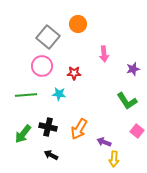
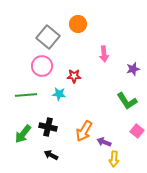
red star: moved 3 px down
orange arrow: moved 5 px right, 2 px down
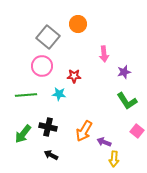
purple star: moved 9 px left, 3 px down
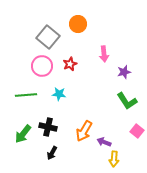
red star: moved 4 px left, 12 px up; rotated 24 degrees counterclockwise
black arrow: moved 1 px right, 2 px up; rotated 88 degrees counterclockwise
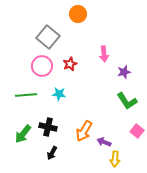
orange circle: moved 10 px up
yellow arrow: moved 1 px right
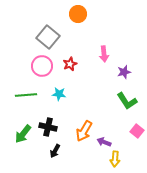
black arrow: moved 3 px right, 2 px up
